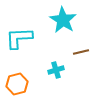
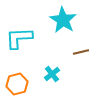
cyan cross: moved 4 px left, 4 px down; rotated 21 degrees counterclockwise
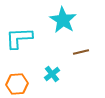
orange hexagon: rotated 10 degrees clockwise
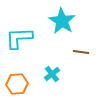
cyan star: moved 1 px left, 1 px down
brown line: rotated 21 degrees clockwise
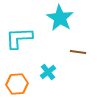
cyan star: moved 2 px left, 3 px up
brown line: moved 3 px left
cyan cross: moved 4 px left, 2 px up
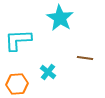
cyan L-shape: moved 1 px left, 2 px down
brown line: moved 7 px right, 6 px down
cyan cross: rotated 14 degrees counterclockwise
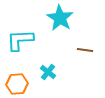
cyan L-shape: moved 2 px right
brown line: moved 8 px up
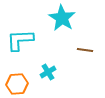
cyan star: moved 2 px right
cyan cross: rotated 21 degrees clockwise
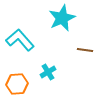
cyan star: rotated 16 degrees clockwise
cyan L-shape: rotated 52 degrees clockwise
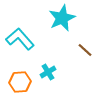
cyan L-shape: moved 1 px up
brown line: rotated 35 degrees clockwise
orange hexagon: moved 3 px right, 2 px up
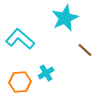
cyan star: moved 3 px right
cyan L-shape: rotated 8 degrees counterclockwise
cyan cross: moved 2 px left, 1 px down
